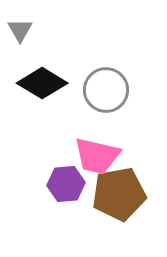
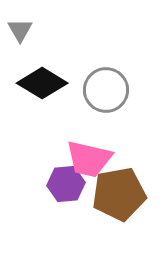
pink trapezoid: moved 8 px left, 3 px down
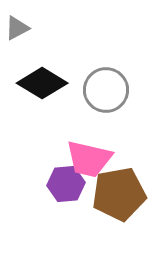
gray triangle: moved 3 px left, 2 px up; rotated 32 degrees clockwise
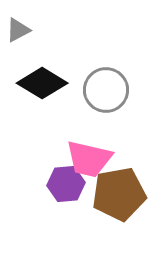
gray triangle: moved 1 px right, 2 px down
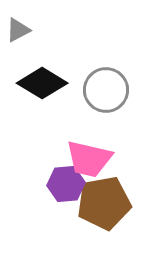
brown pentagon: moved 15 px left, 9 px down
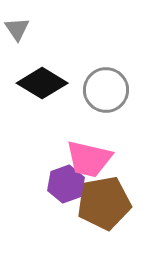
gray triangle: moved 1 px left, 1 px up; rotated 36 degrees counterclockwise
purple hexagon: rotated 15 degrees counterclockwise
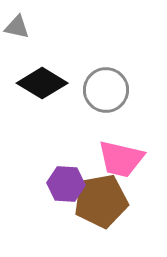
gray triangle: moved 2 px up; rotated 44 degrees counterclockwise
pink trapezoid: moved 32 px right
purple hexagon: rotated 24 degrees clockwise
brown pentagon: moved 3 px left, 2 px up
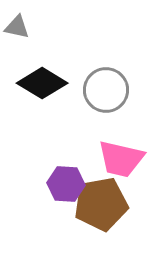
brown pentagon: moved 3 px down
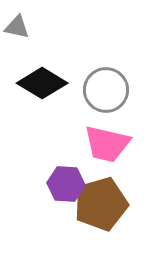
pink trapezoid: moved 14 px left, 15 px up
brown pentagon: rotated 6 degrees counterclockwise
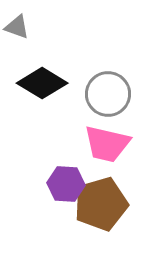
gray triangle: rotated 8 degrees clockwise
gray circle: moved 2 px right, 4 px down
